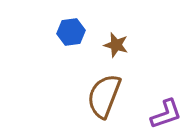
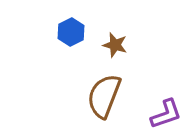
blue hexagon: rotated 20 degrees counterclockwise
brown star: moved 1 px left
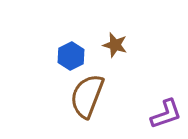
blue hexagon: moved 24 px down
brown semicircle: moved 17 px left
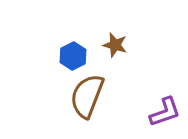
blue hexagon: moved 2 px right
purple L-shape: moved 1 px left, 2 px up
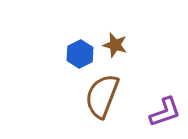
blue hexagon: moved 7 px right, 2 px up
brown semicircle: moved 15 px right
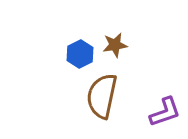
brown star: rotated 25 degrees counterclockwise
brown semicircle: rotated 9 degrees counterclockwise
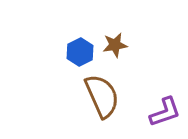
blue hexagon: moved 2 px up
brown semicircle: rotated 144 degrees clockwise
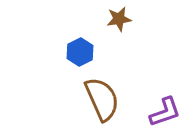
brown star: moved 4 px right, 26 px up
brown semicircle: moved 3 px down
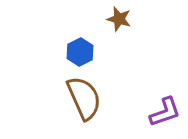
brown star: rotated 25 degrees clockwise
brown semicircle: moved 18 px left, 1 px up
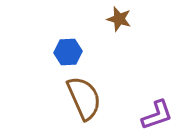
blue hexagon: moved 12 px left; rotated 24 degrees clockwise
purple L-shape: moved 8 px left, 3 px down
